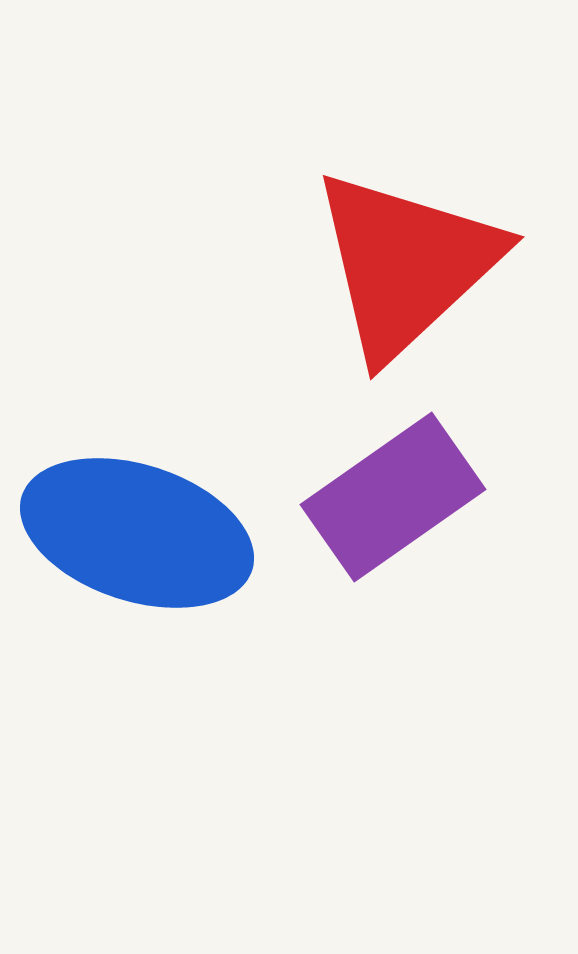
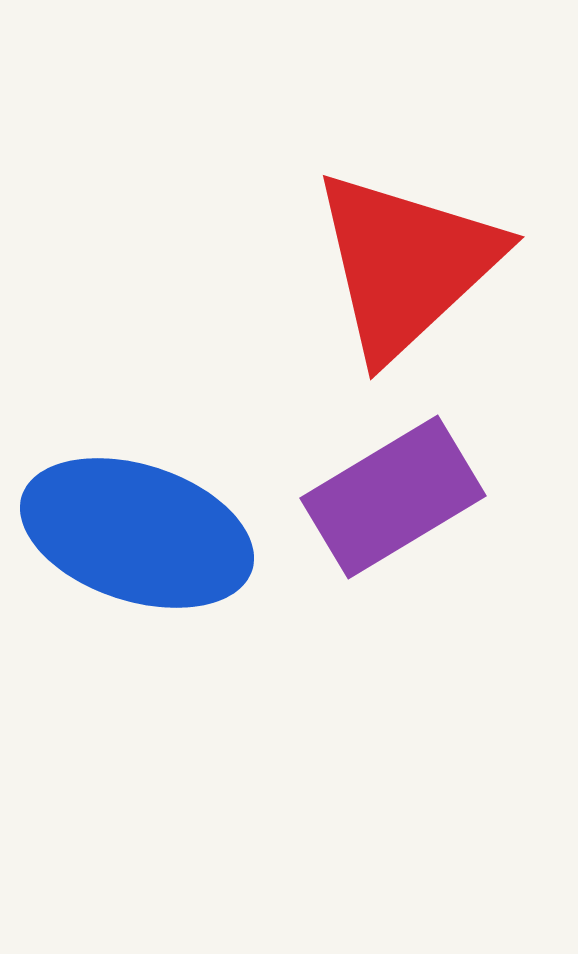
purple rectangle: rotated 4 degrees clockwise
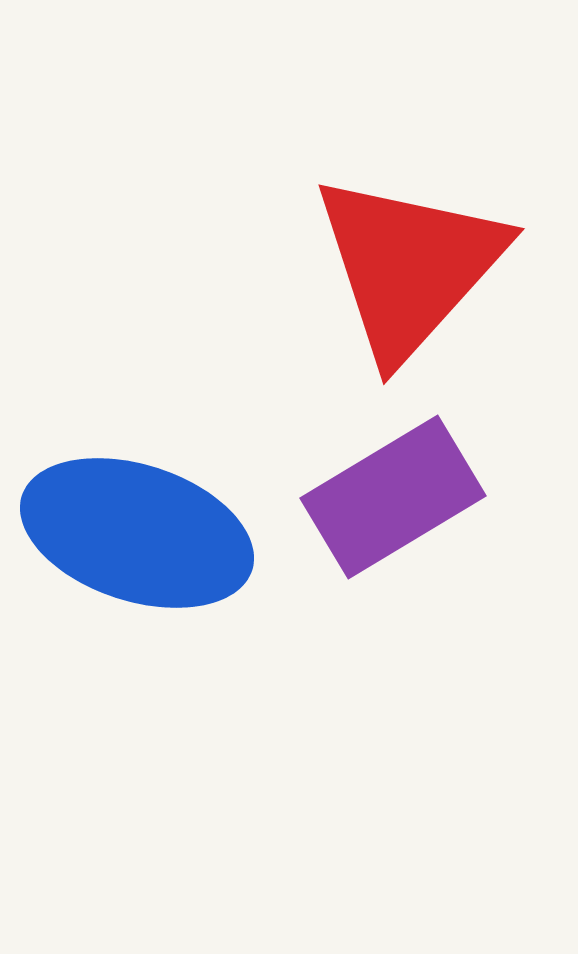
red triangle: moved 3 px right, 2 px down; rotated 5 degrees counterclockwise
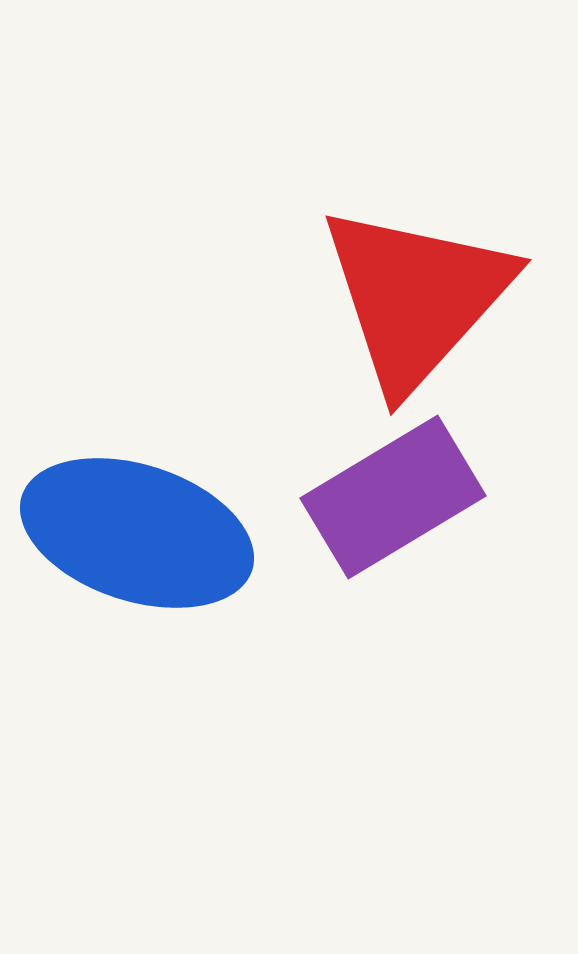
red triangle: moved 7 px right, 31 px down
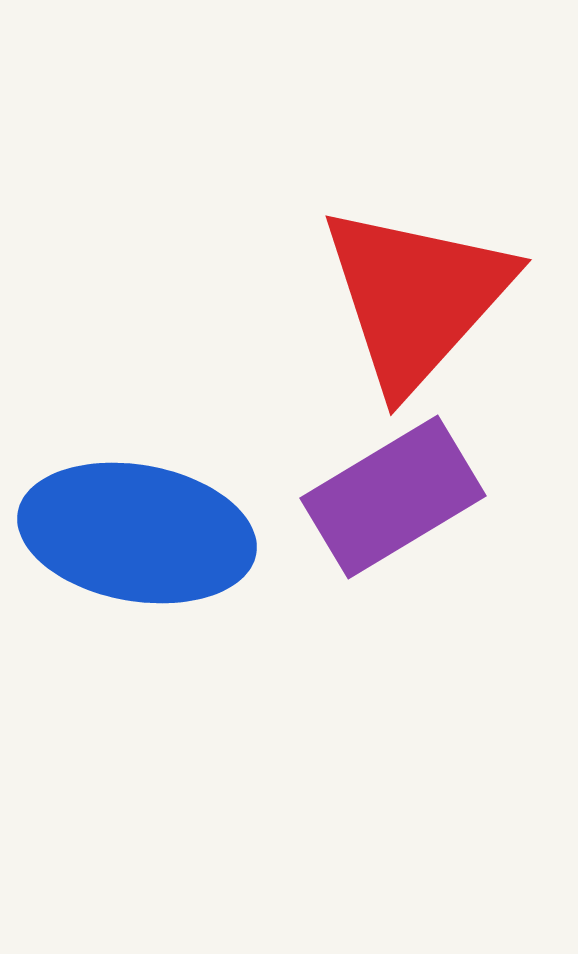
blue ellipse: rotated 8 degrees counterclockwise
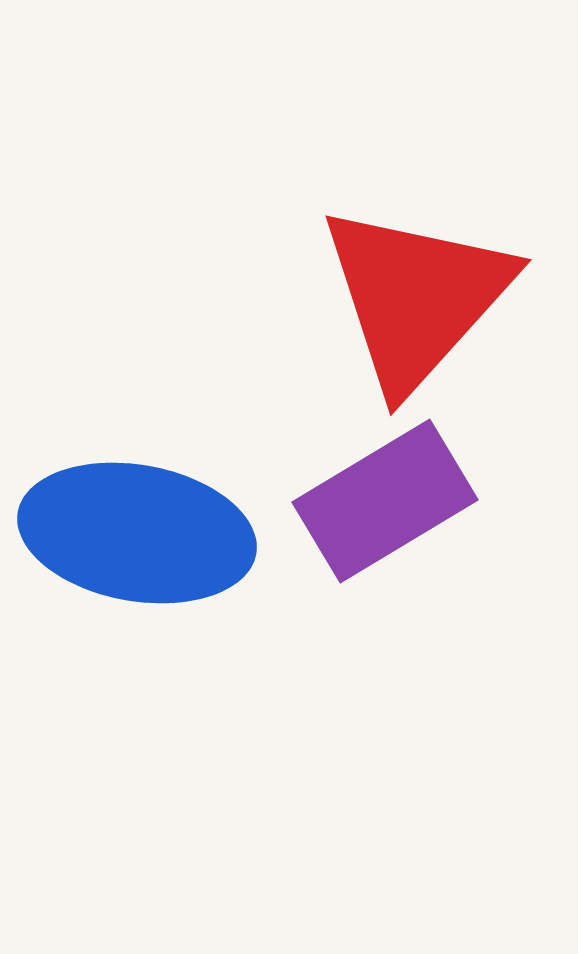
purple rectangle: moved 8 px left, 4 px down
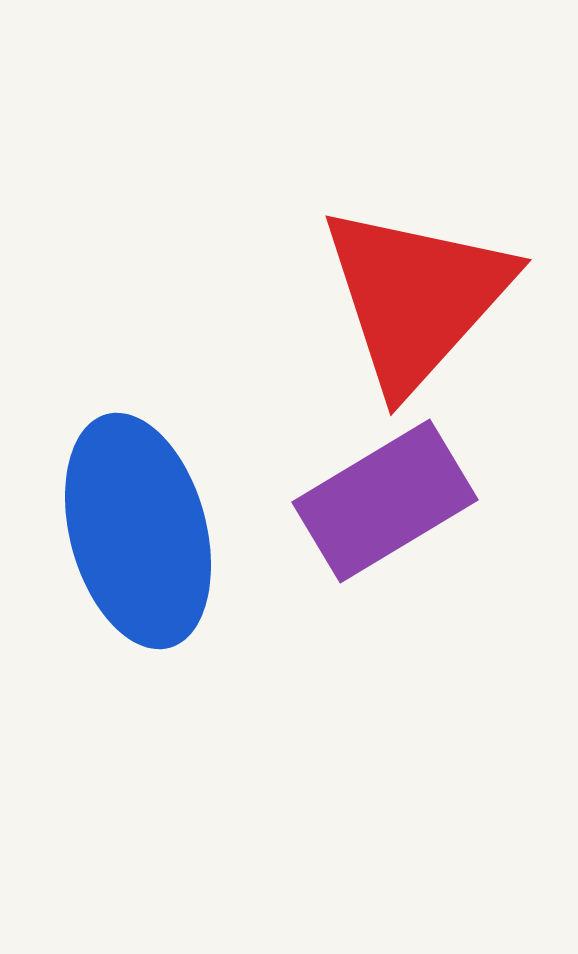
blue ellipse: moved 1 px right, 2 px up; rotated 65 degrees clockwise
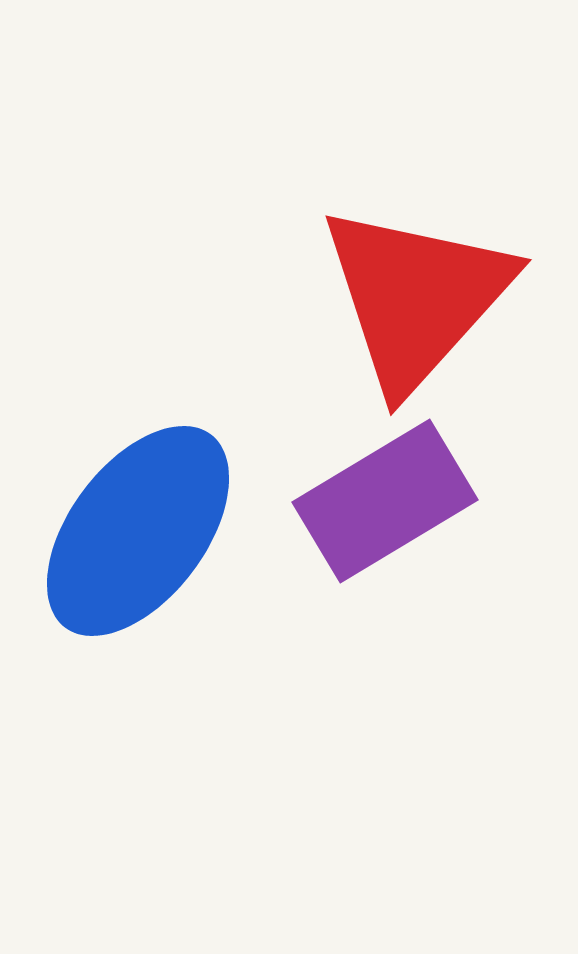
blue ellipse: rotated 52 degrees clockwise
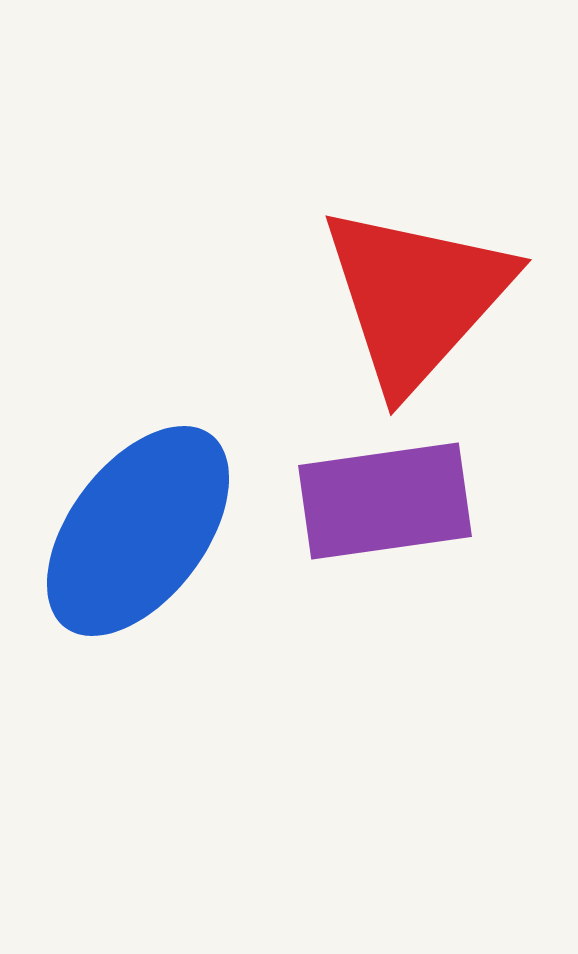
purple rectangle: rotated 23 degrees clockwise
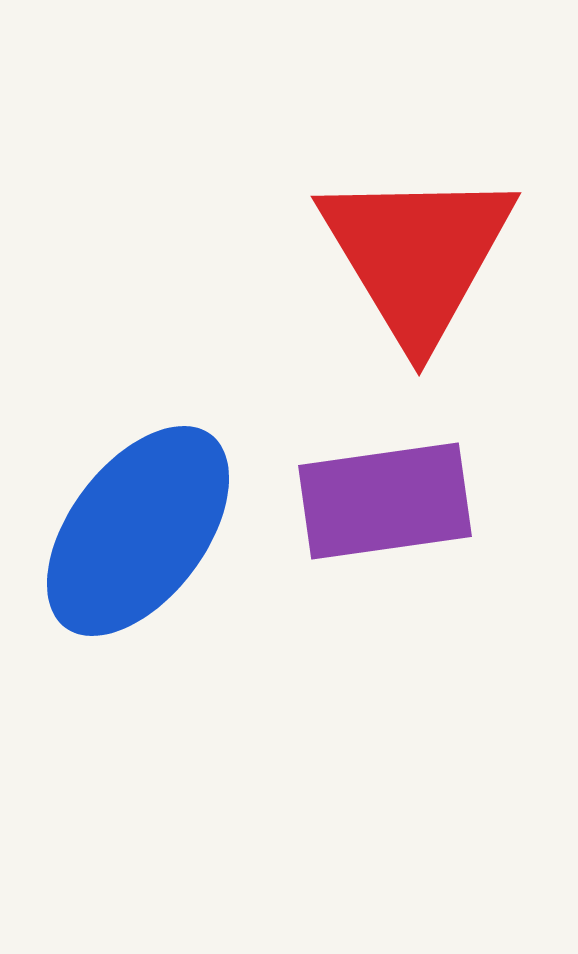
red triangle: moved 1 px right, 42 px up; rotated 13 degrees counterclockwise
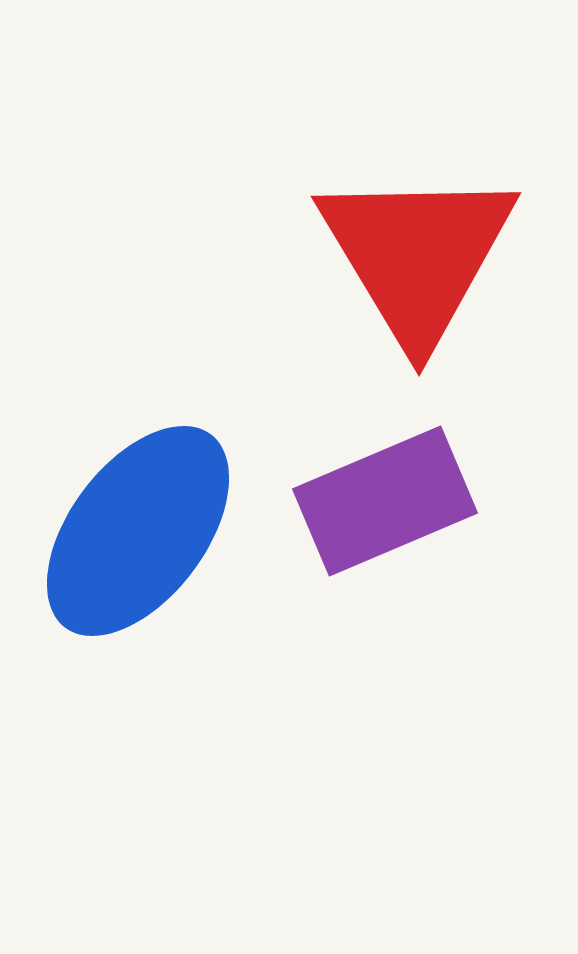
purple rectangle: rotated 15 degrees counterclockwise
